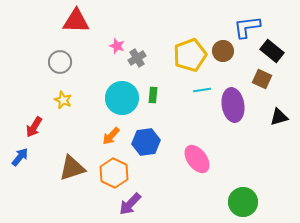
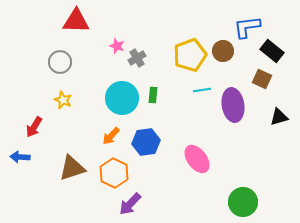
blue arrow: rotated 126 degrees counterclockwise
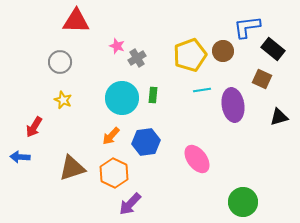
black rectangle: moved 1 px right, 2 px up
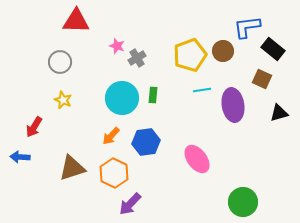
black triangle: moved 4 px up
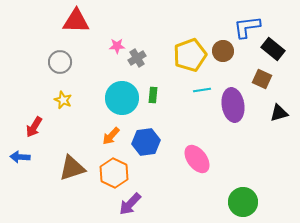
pink star: rotated 21 degrees counterclockwise
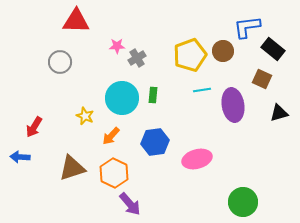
yellow star: moved 22 px right, 16 px down
blue hexagon: moved 9 px right
pink ellipse: rotated 68 degrees counterclockwise
purple arrow: rotated 85 degrees counterclockwise
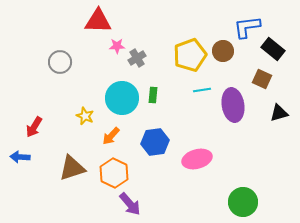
red triangle: moved 22 px right
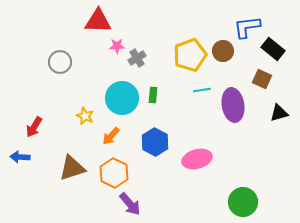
blue hexagon: rotated 24 degrees counterclockwise
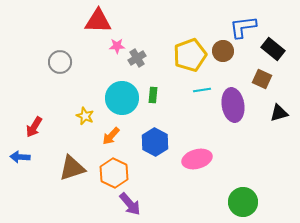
blue L-shape: moved 4 px left
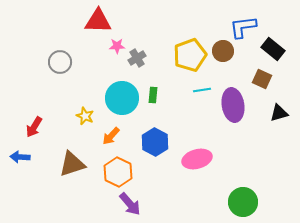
brown triangle: moved 4 px up
orange hexagon: moved 4 px right, 1 px up
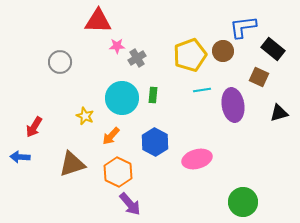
brown square: moved 3 px left, 2 px up
